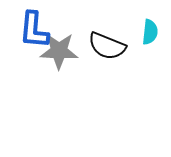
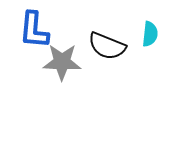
cyan semicircle: moved 2 px down
gray star: moved 3 px right, 11 px down
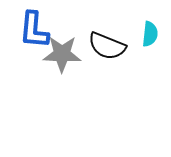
gray star: moved 8 px up
